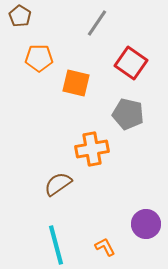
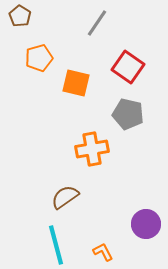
orange pentagon: rotated 16 degrees counterclockwise
red square: moved 3 px left, 4 px down
brown semicircle: moved 7 px right, 13 px down
orange L-shape: moved 2 px left, 5 px down
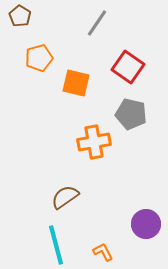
gray pentagon: moved 3 px right
orange cross: moved 2 px right, 7 px up
